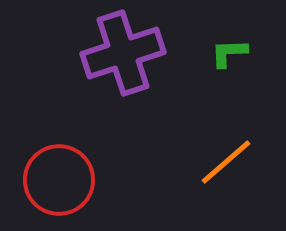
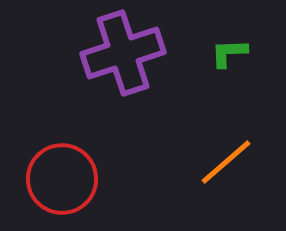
red circle: moved 3 px right, 1 px up
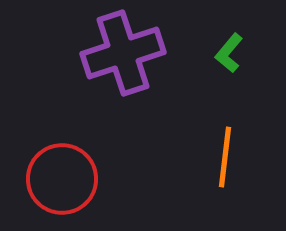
green L-shape: rotated 48 degrees counterclockwise
orange line: moved 1 px left, 5 px up; rotated 42 degrees counterclockwise
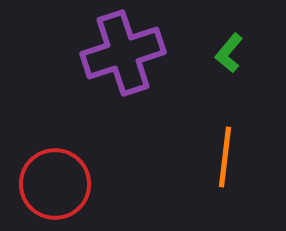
red circle: moved 7 px left, 5 px down
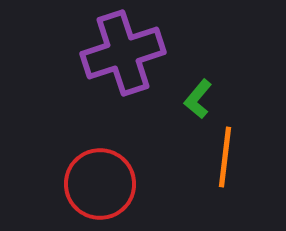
green L-shape: moved 31 px left, 46 px down
red circle: moved 45 px right
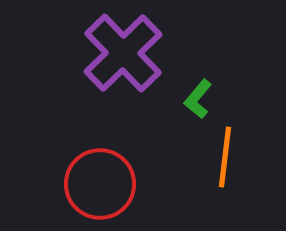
purple cross: rotated 26 degrees counterclockwise
